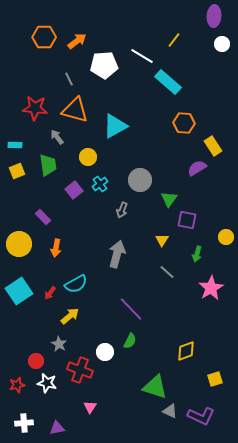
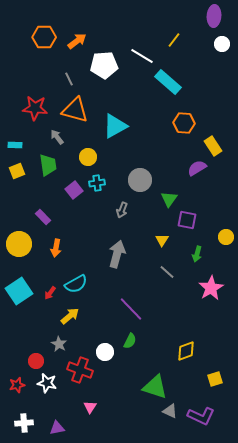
cyan cross at (100, 184): moved 3 px left, 1 px up; rotated 28 degrees clockwise
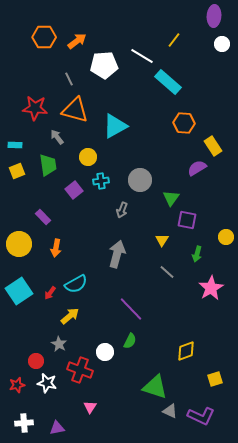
cyan cross at (97, 183): moved 4 px right, 2 px up
green triangle at (169, 199): moved 2 px right, 1 px up
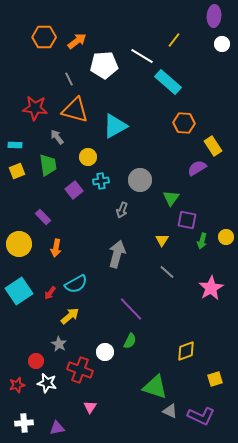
green arrow at (197, 254): moved 5 px right, 13 px up
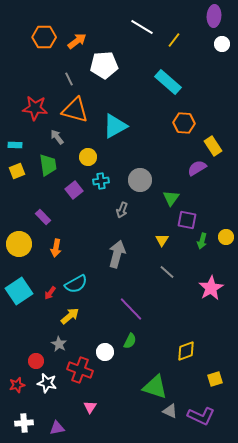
white line at (142, 56): moved 29 px up
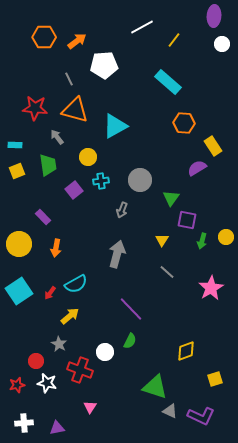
white line at (142, 27): rotated 60 degrees counterclockwise
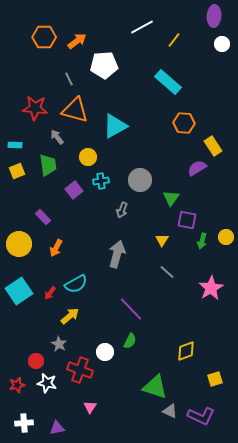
orange arrow at (56, 248): rotated 18 degrees clockwise
